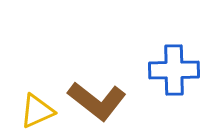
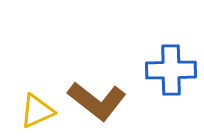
blue cross: moved 3 px left
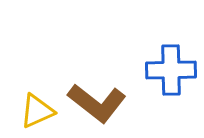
brown L-shape: moved 2 px down
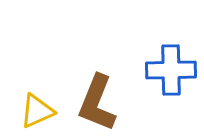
brown L-shape: rotated 74 degrees clockwise
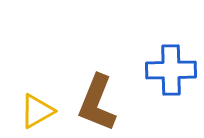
yellow triangle: rotated 6 degrees counterclockwise
